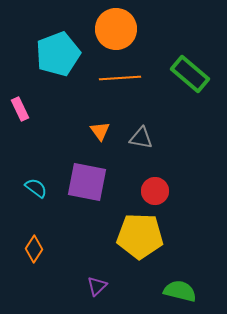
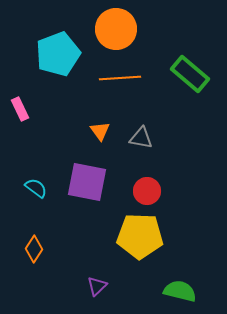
red circle: moved 8 px left
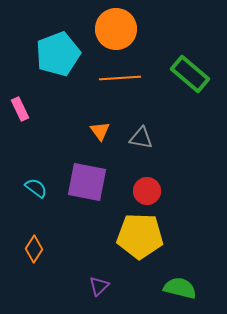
purple triangle: moved 2 px right
green semicircle: moved 3 px up
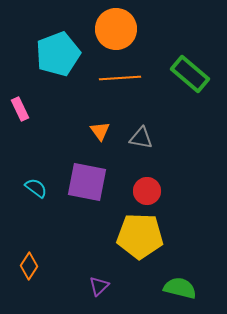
orange diamond: moved 5 px left, 17 px down
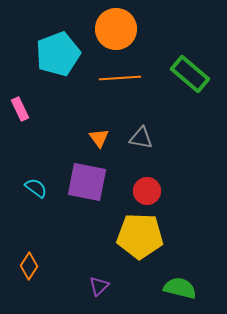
orange triangle: moved 1 px left, 7 px down
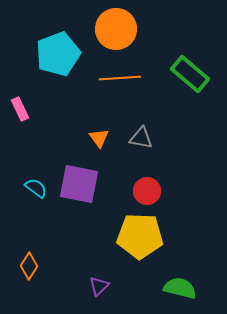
purple square: moved 8 px left, 2 px down
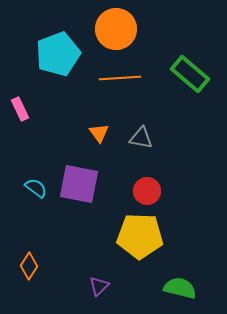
orange triangle: moved 5 px up
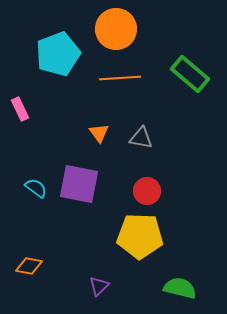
orange diamond: rotated 68 degrees clockwise
